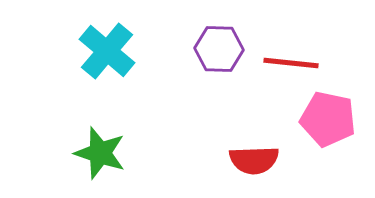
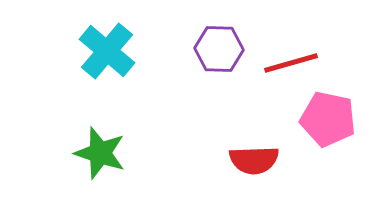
red line: rotated 22 degrees counterclockwise
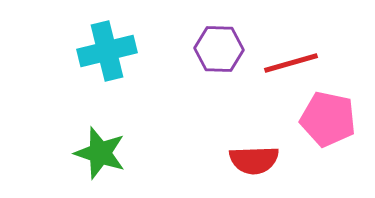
cyan cross: rotated 36 degrees clockwise
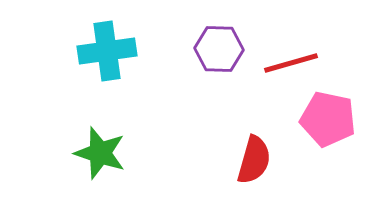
cyan cross: rotated 6 degrees clockwise
red semicircle: rotated 72 degrees counterclockwise
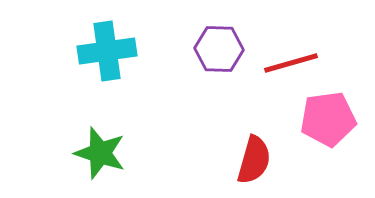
pink pentagon: rotated 20 degrees counterclockwise
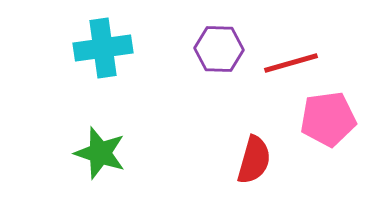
cyan cross: moved 4 px left, 3 px up
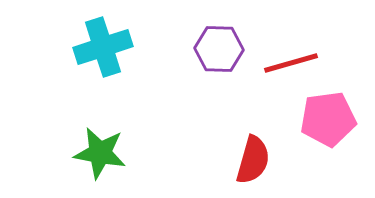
cyan cross: moved 1 px up; rotated 10 degrees counterclockwise
green star: rotated 8 degrees counterclockwise
red semicircle: moved 1 px left
